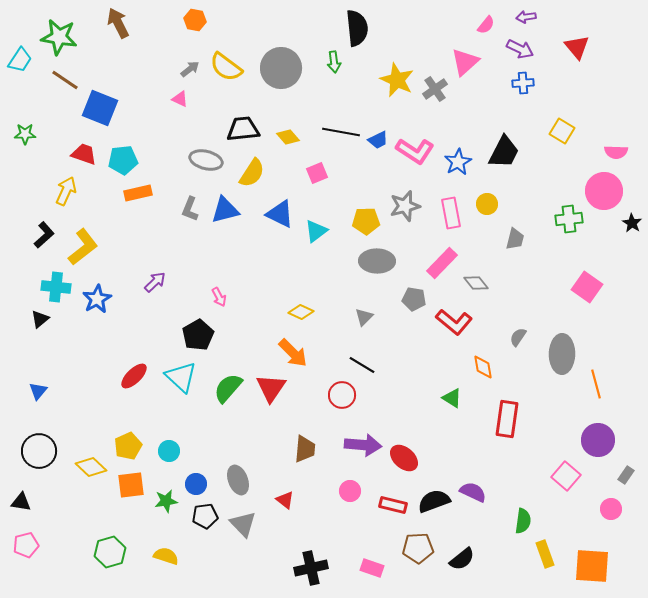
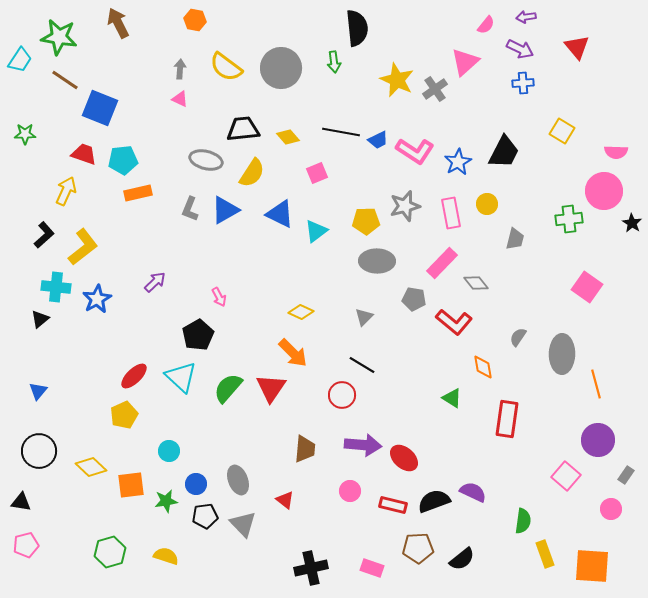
gray arrow at (190, 69): moved 10 px left; rotated 48 degrees counterclockwise
blue triangle at (225, 210): rotated 16 degrees counterclockwise
yellow pentagon at (128, 446): moved 4 px left, 31 px up
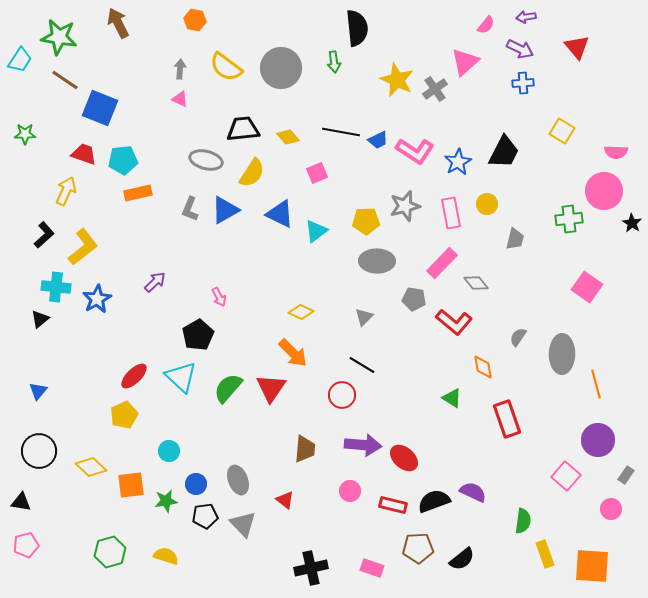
red rectangle at (507, 419): rotated 27 degrees counterclockwise
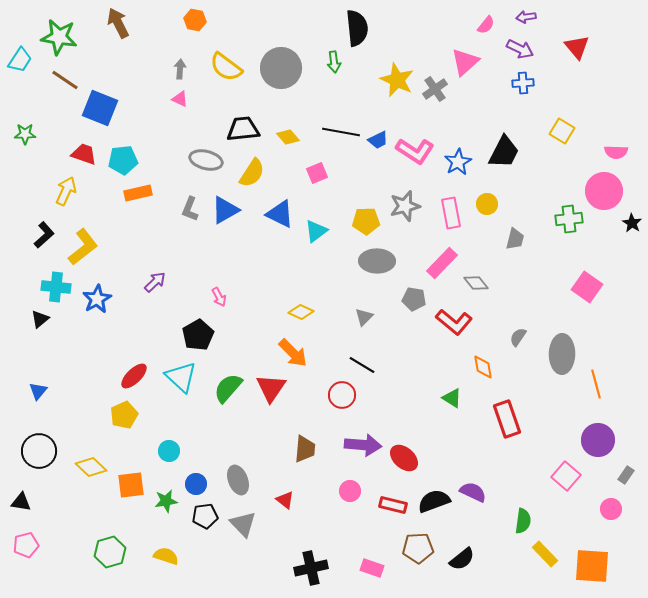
yellow rectangle at (545, 554): rotated 24 degrees counterclockwise
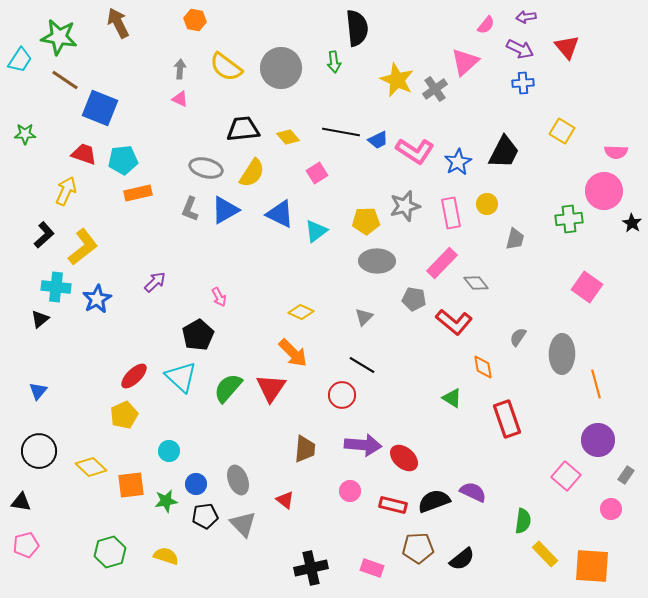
red triangle at (577, 47): moved 10 px left
gray ellipse at (206, 160): moved 8 px down
pink square at (317, 173): rotated 10 degrees counterclockwise
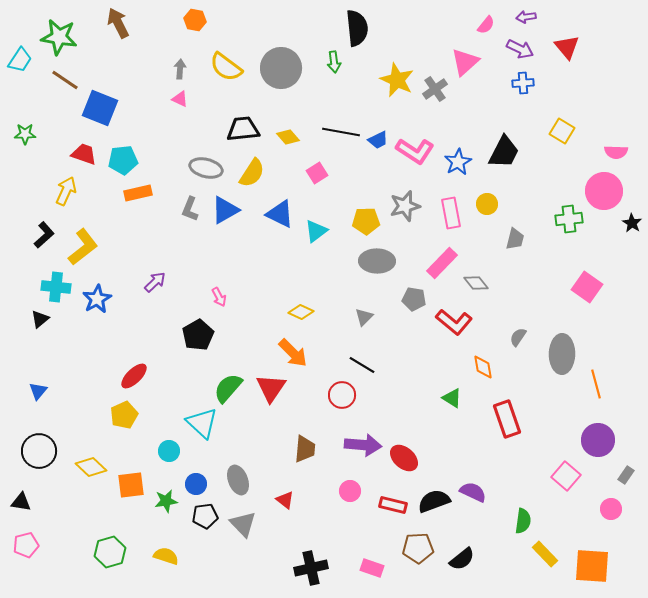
cyan triangle at (181, 377): moved 21 px right, 46 px down
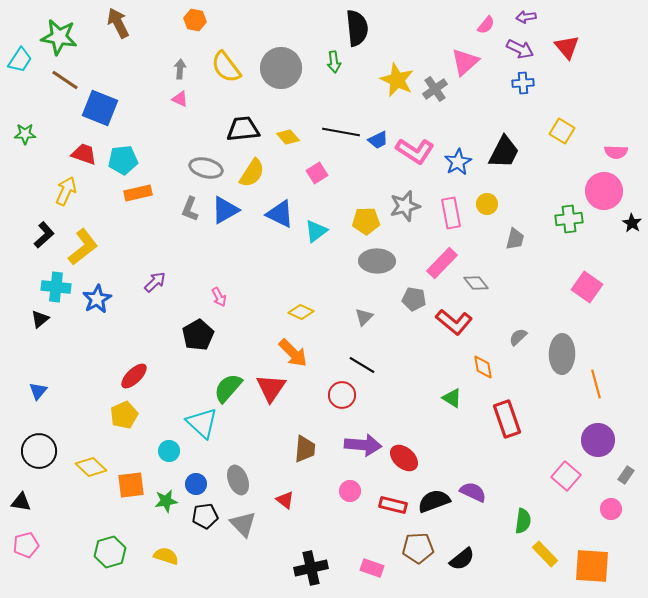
yellow semicircle at (226, 67): rotated 16 degrees clockwise
gray semicircle at (518, 337): rotated 12 degrees clockwise
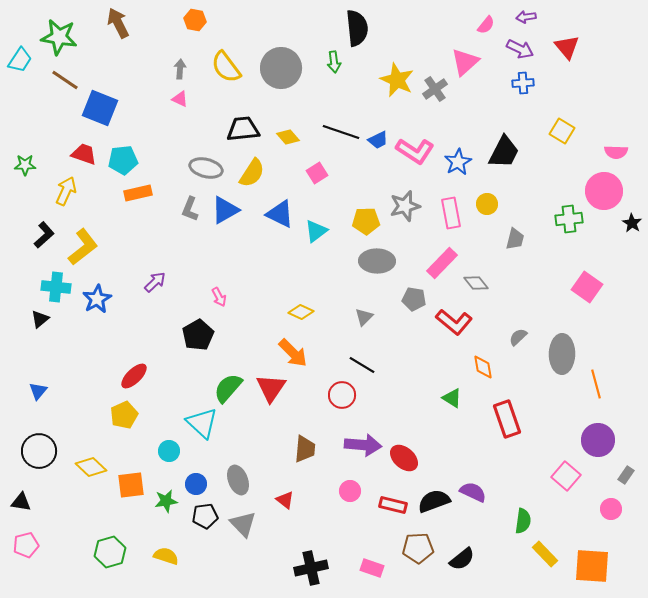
black line at (341, 132): rotated 9 degrees clockwise
green star at (25, 134): moved 31 px down
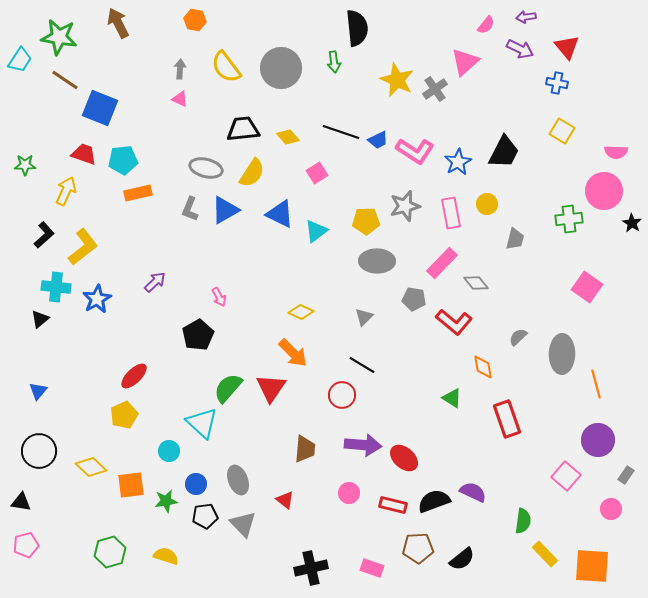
blue cross at (523, 83): moved 34 px right; rotated 15 degrees clockwise
pink circle at (350, 491): moved 1 px left, 2 px down
